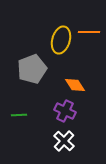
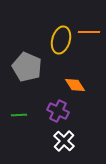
gray pentagon: moved 5 px left, 2 px up; rotated 28 degrees counterclockwise
purple cross: moved 7 px left
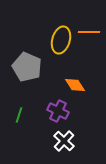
green line: rotated 70 degrees counterclockwise
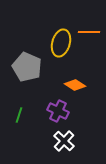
yellow ellipse: moved 3 px down
orange diamond: rotated 25 degrees counterclockwise
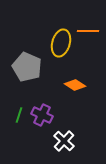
orange line: moved 1 px left, 1 px up
purple cross: moved 16 px left, 4 px down
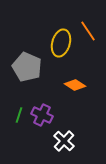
orange line: rotated 55 degrees clockwise
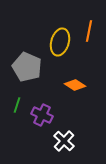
orange line: moved 1 px right; rotated 45 degrees clockwise
yellow ellipse: moved 1 px left, 1 px up
green line: moved 2 px left, 10 px up
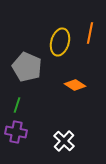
orange line: moved 1 px right, 2 px down
purple cross: moved 26 px left, 17 px down; rotated 15 degrees counterclockwise
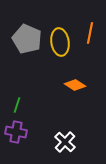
yellow ellipse: rotated 24 degrees counterclockwise
gray pentagon: moved 28 px up
white cross: moved 1 px right, 1 px down
